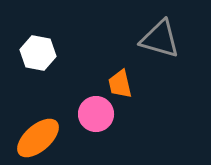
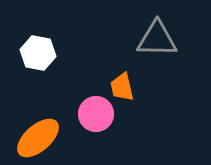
gray triangle: moved 3 px left; rotated 15 degrees counterclockwise
orange trapezoid: moved 2 px right, 3 px down
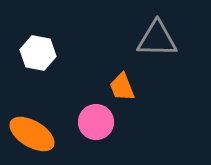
orange trapezoid: rotated 8 degrees counterclockwise
pink circle: moved 8 px down
orange ellipse: moved 6 px left, 4 px up; rotated 72 degrees clockwise
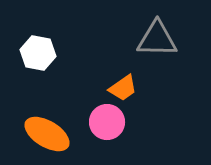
orange trapezoid: moved 1 px right, 1 px down; rotated 104 degrees counterclockwise
pink circle: moved 11 px right
orange ellipse: moved 15 px right
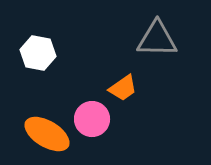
pink circle: moved 15 px left, 3 px up
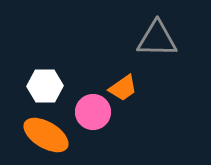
white hexagon: moved 7 px right, 33 px down; rotated 12 degrees counterclockwise
pink circle: moved 1 px right, 7 px up
orange ellipse: moved 1 px left, 1 px down
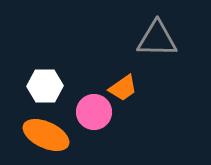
pink circle: moved 1 px right
orange ellipse: rotated 6 degrees counterclockwise
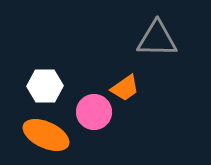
orange trapezoid: moved 2 px right
